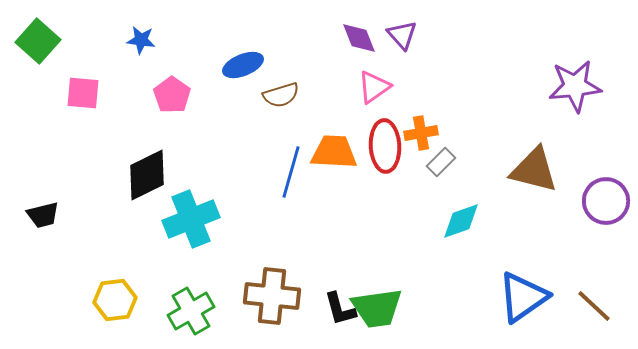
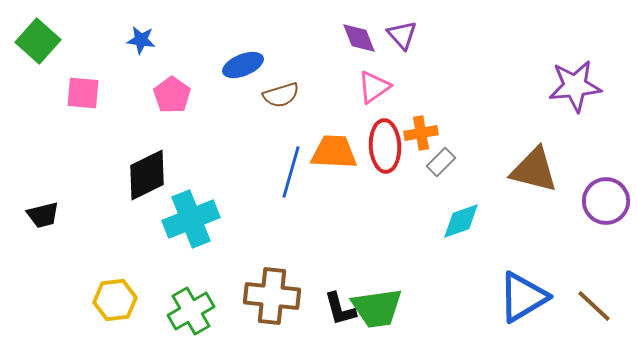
blue triangle: rotated 4 degrees clockwise
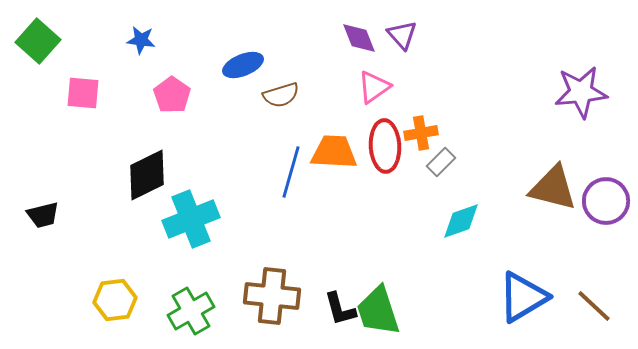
purple star: moved 6 px right, 6 px down
brown triangle: moved 19 px right, 18 px down
green trapezoid: moved 1 px right, 3 px down; rotated 80 degrees clockwise
